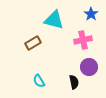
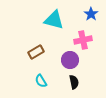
brown rectangle: moved 3 px right, 9 px down
purple circle: moved 19 px left, 7 px up
cyan semicircle: moved 2 px right
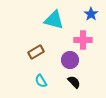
pink cross: rotated 12 degrees clockwise
black semicircle: rotated 32 degrees counterclockwise
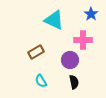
cyan triangle: rotated 10 degrees clockwise
black semicircle: rotated 32 degrees clockwise
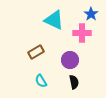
pink cross: moved 1 px left, 7 px up
